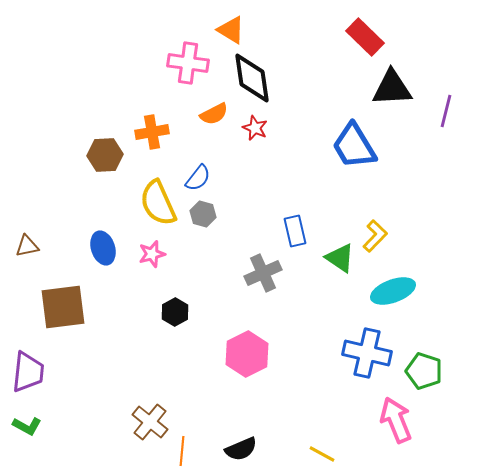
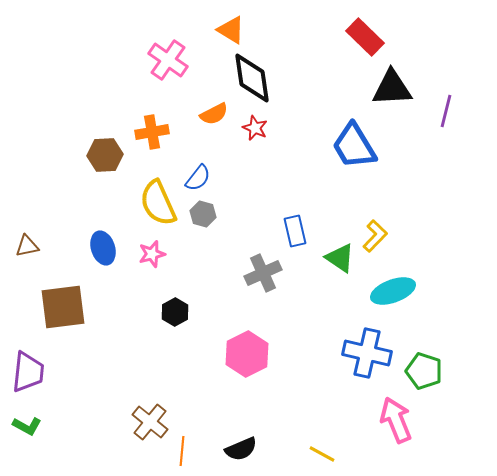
pink cross: moved 20 px left, 3 px up; rotated 27 degrees clockwise
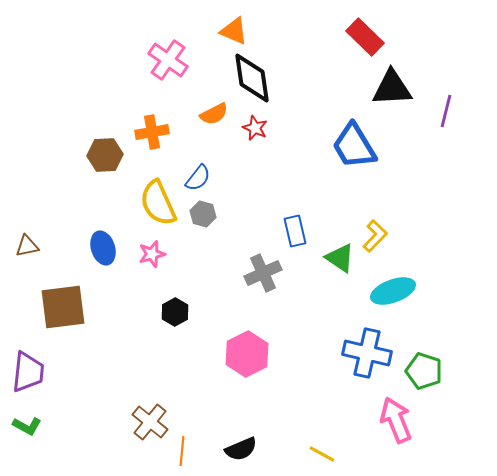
orange triangle: moved 3 px right, 1 px down; rotated 8 degrees counterclockwise
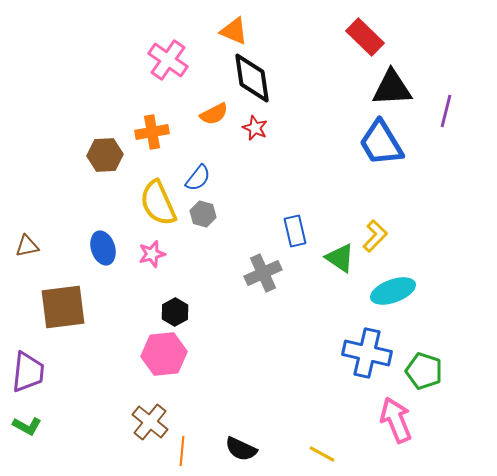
blue trapezoid: moved 27 px right, 3 px up
pink hexagon: moved 83 px left; rotated 21 degrees clockwise
black semicircle: rotated 48 degrees clockwise
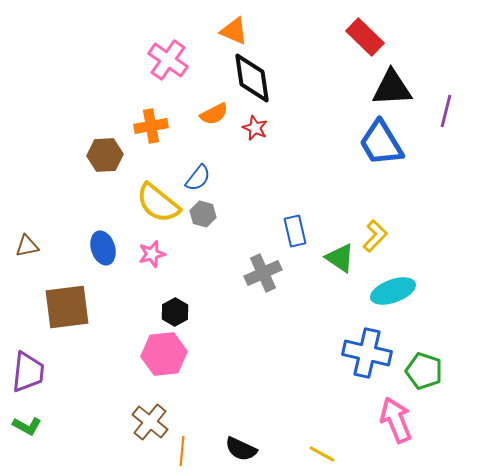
orange cross: moved 1 px left, 6 px up
yellow semicircle: rotated 27 degrees counterclockwise
brown square: moved 4 px right
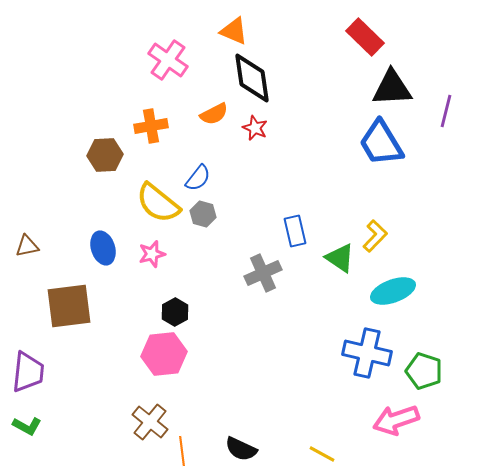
brown square: moved 2 px right, 1 px up
pink arrow: rotated 87 degrees counterclockwise
orange line: rotated 12 degrees counterclockwise
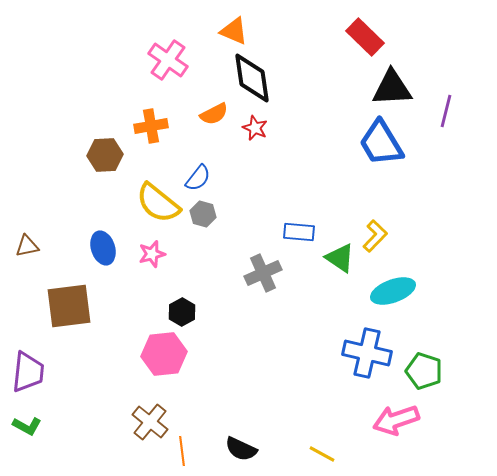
blue rectangle: moved 4 px right, 1 px down; rotated 72 degrees counterclockwise
black hexagon: moved 7 px right
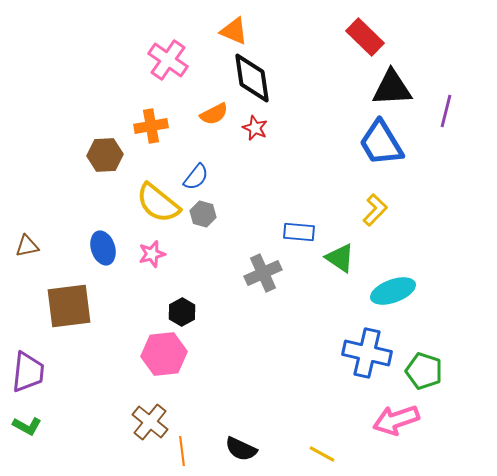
blue semicircle: moved 2 px left, 1 px up
yellow L-shape: moved 26 px up
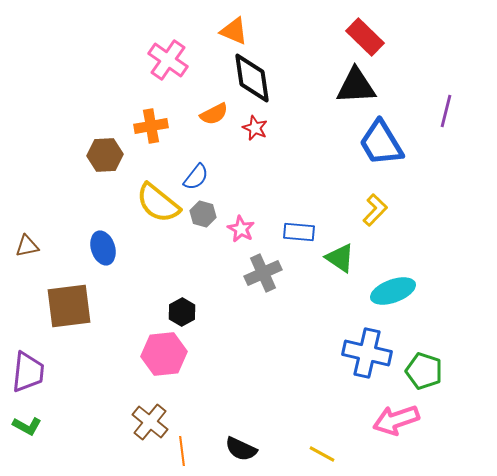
black triangle: moved 36 px left, 2 px up
pink star: moved 89 px right, 25 px up; rotated 28 degrees counterclockwise
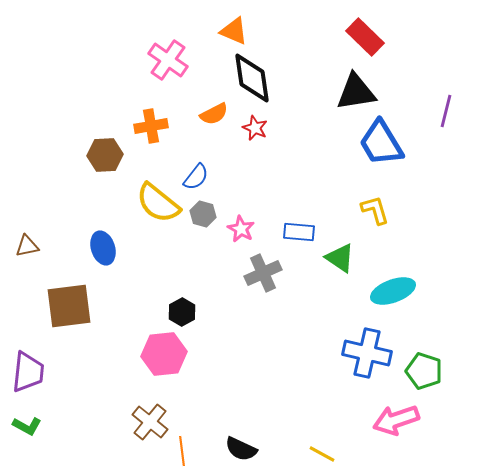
black triangle: moved 6 px down; rotated 6 degrees counterclockwise
yellow L-shape: rotated 60 degrees counterclockwise
